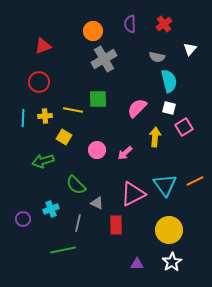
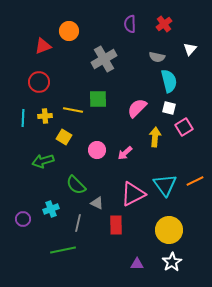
orange circle: moved 24 px left
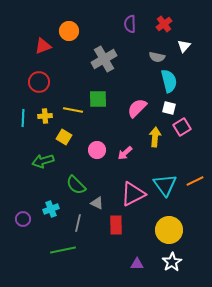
white triangle: moved 6 px left, 3 px up
pink square: moved 2 px left
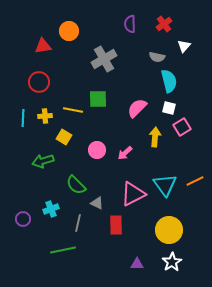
red triangle: rotated 12 degrees clockwise
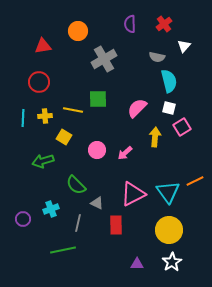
orange circle: moved 9 px right
cyan triangle: moved 3 px right, 7 px down
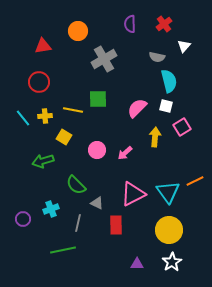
white square: moved 3 px left, 2 px up
cyan line: rotated 42 degrees counterclockwise
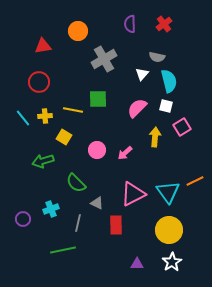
white triangle: moved 42 px left, 28 px down
green semicircle: moved 2 px up
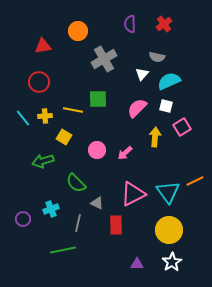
cyan semicircle: rotated 100 degrees counterclockwise
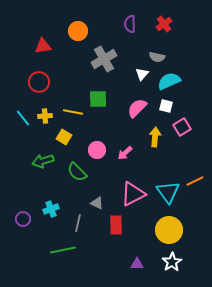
yellow line: moved 2 px down
green semicircle: moved 1 px right, 11 px up
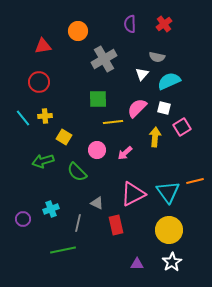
white square: moved 2 px left, 2 px down
yellow line: moved 40 px right, 10 px down; rotated 18 degrees counterclockwise
orange line: rotated 12 degrees clockwise
red rectangle: rotated 12 degrees counterclockwise
